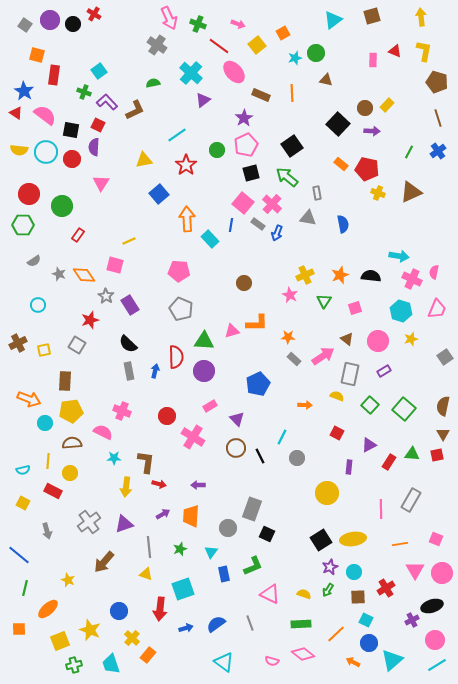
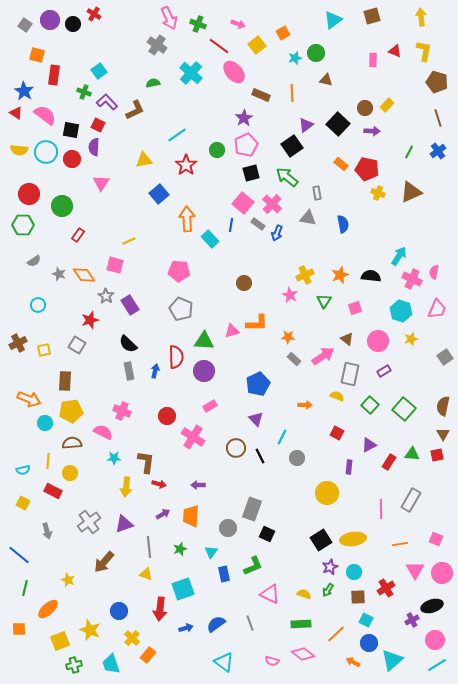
purple triangle at (203, 100): moved 103 px right, 25 px down
cyan arrow at (399, 256): rotated 66 degrees counterclockwise
purple triangle at (237, 419): moved 19 px right
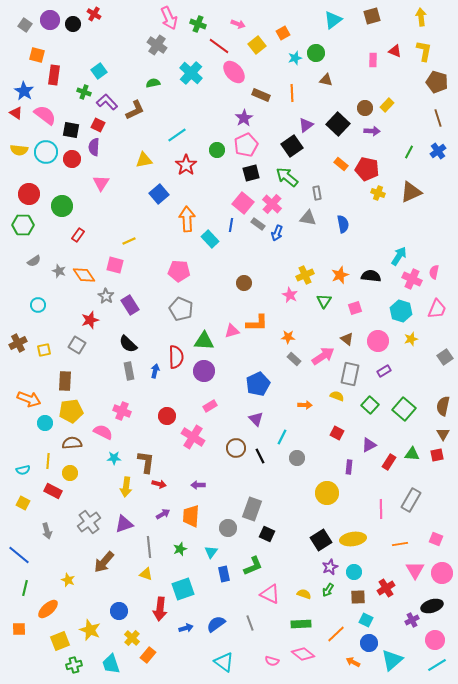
gray star at (59, 274): moved 3 px up
